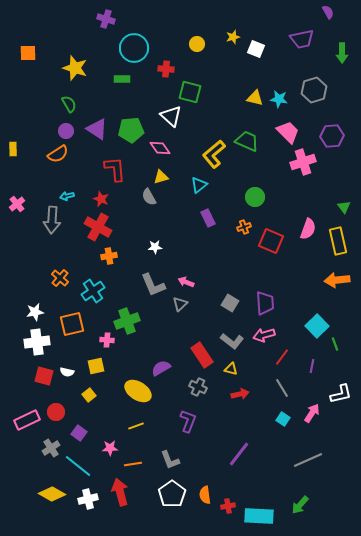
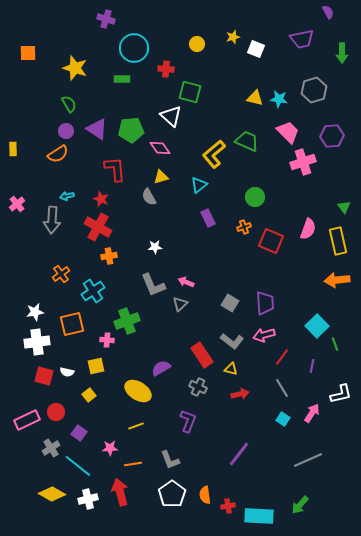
orange cross at (60, 278): moved 1 px right, 4 px up; rotated 12 degrees clockwise
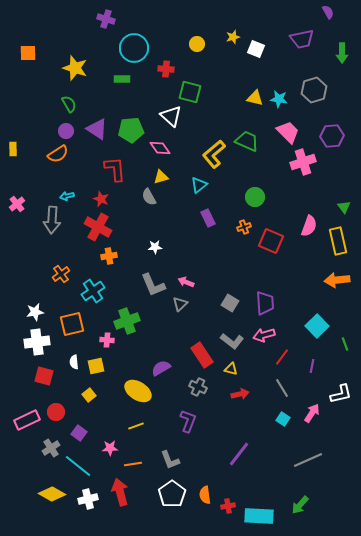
pink semicircle at (308, 229): moved 1 px right, 3 px up
green line at (335, 344): moved 10 px right
white semicircle at (67, 372): moved 7 px right, 10 px up; rotated 72 degrees clockwise
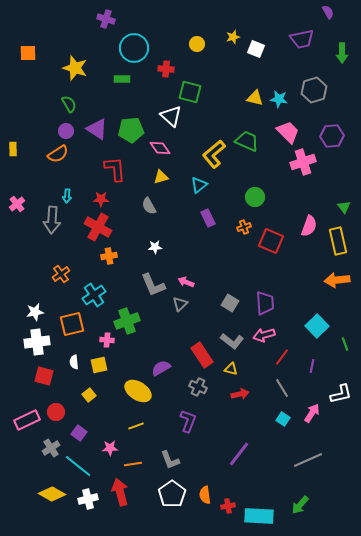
cyan arrow at (67, 196): rotated 72 degrees counterclockwise
gray semicircle at (149, 197): moved 9 px down
red star at (101, 199): rotated 21 degrees counterclockwise
cyan cross at (93, 291): moved 1 px right, 4 px down
yellow square at (96, 366): moved 3 px right, 1 px up
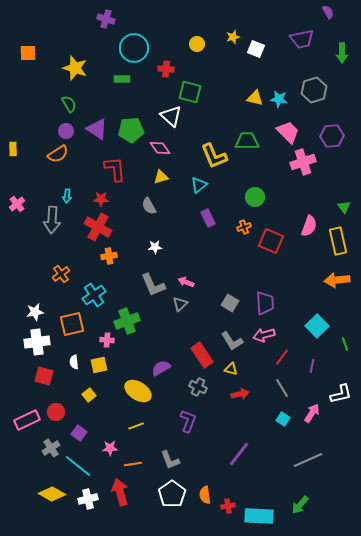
green trapezoid at (247, 141): rotated 25 degrees counterclockwise
yellow L-shape at (214, 154): moved 2 px down; rotated 72 degrees counterclockwise
gray L-shape at (232, 341): rotated 20 degrees clockwise
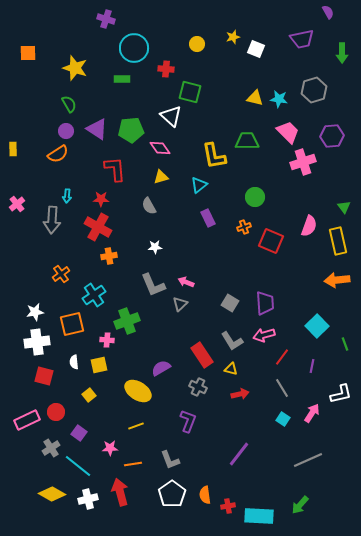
yellow L-shape at (214, 156): rotated 12 degrees clockwise
